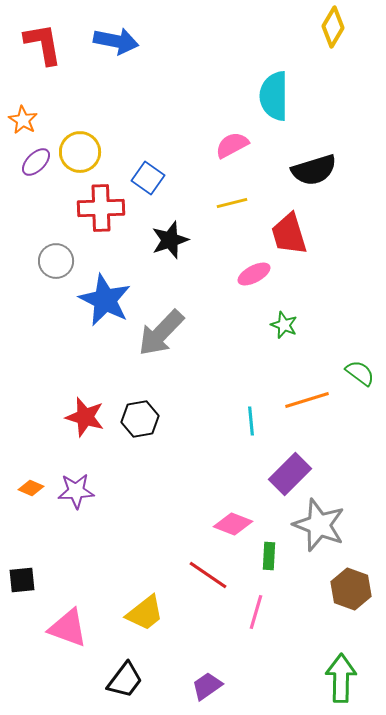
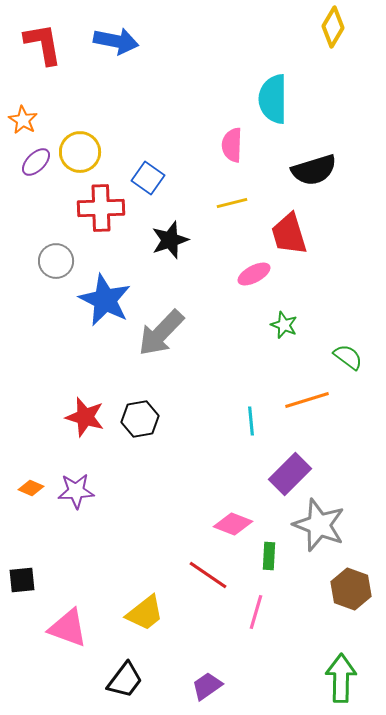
cyan semicircle: moved 1 px left, 3 px down
pink semicircle: rotated 60 degrees counterclockwise
green semicircle: moved 12 px left, 16 px up
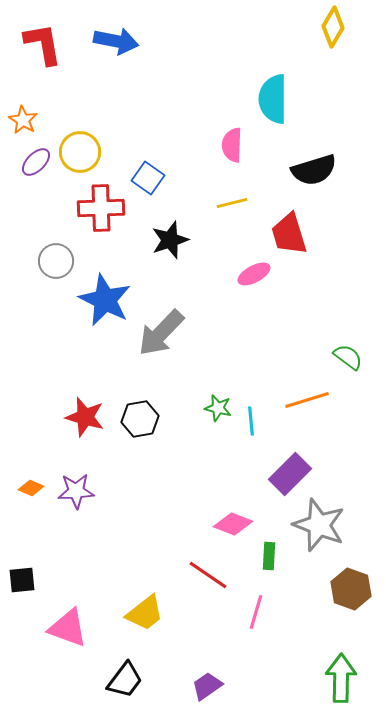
green star: moved 66 px left, 83 px down; rotated 8 degrees counterclockwise
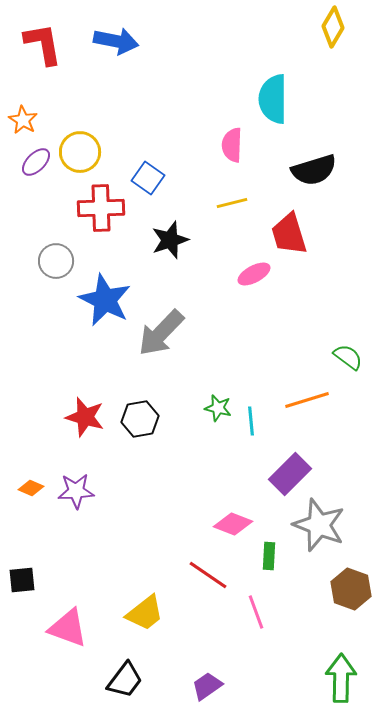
pink line: rotated 36 degrees counterclockwise
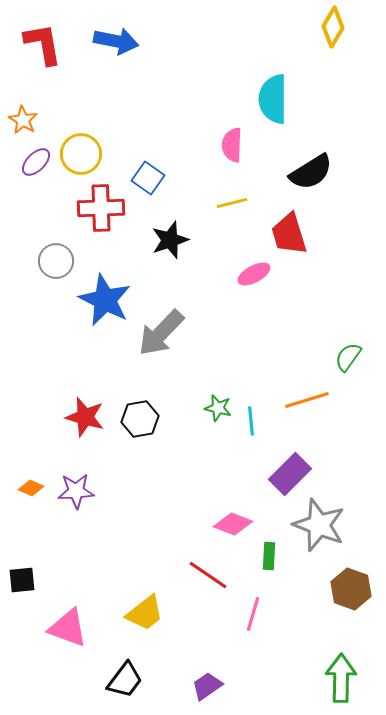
yellow circle: moved 1 px right, 2 px down
black semicircle: moved 3 px left, 2 px down; rotated 15 degrees counterclockwise
green semicircle: rotated 92 degrees counterclockwise
pink line: moved 3 px left, 2 px down; rotated 36 degrees clockwise
